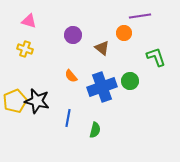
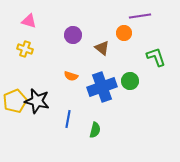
orange semicircle: rotated 32 degrees counterclockwise
blue line: moved 1 px down
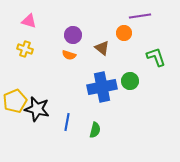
orange semicircle: moved 2 px left, 21 px up
blue cross: rotated 8 degrees clockwise
black star: moved 8 px down
blue line: moved 1 px left, 3 px down
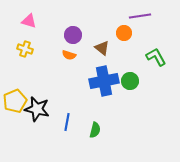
green L-shape: rotated 10 degrees counterclockwise
blue cross: moved 2 px right, 6 px up
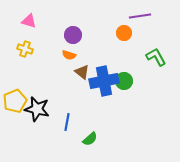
brown triangle: moved 20 px left, 24 px down
green circle: moved 6 px left
green semicircle: moved 5 px left, 9 px down; rotated 35 degrees clockwise
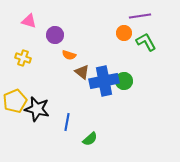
purple circle: moved 18 px left
yellow cross: moved 2 px left, 9 px down
green L-shape: moved 10 px left, 15 px up
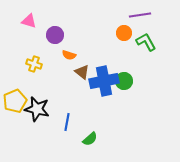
purple line: moved 1 px up
yellow cross: moved 11 px right, 6 px down
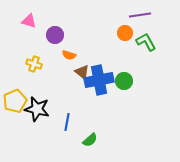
orange circle: moved 1 px right
blue cross: moved 5 px left, 1 px up
green semicircle: moved 1 px down
